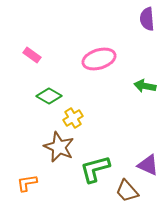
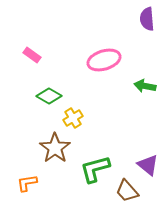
pink ellipse: moved 5 px right, 1 px down
brown star: moved 4 px left, 1 px down; rotated 12 degrees clockwise
purple triangle: rotated 15 degrees clockwise
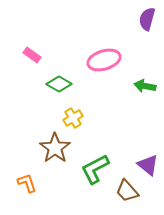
purple semicircle: rotated 20 degrees clockwise
green diamond: moved 10 px right, 12 px up
green L-shape: rotated 12 degrees counterclockwise
orange L-shape: rotated 80 degrees clockwise
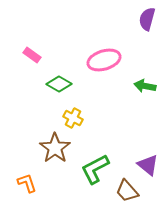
yellow cross: rotated 30 degrees counterclockwise
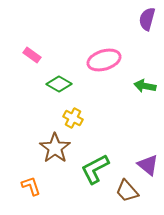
orange L-shape: moved 4 px right, 3 px down
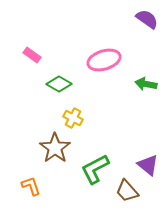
purple semicircle: rotated 110 degrees clockwise
green arrow: moved 1 px right, 2 px up
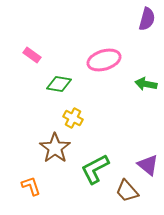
purple semicircle: rotated 70 degrees clockwise
green diamond: rotated 20 degrees counterclockwise
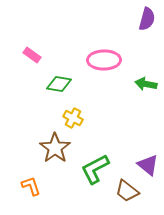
pink ellipse: rotated 16 degrees clockwise
brown trapezoid: rotated 10 degrees counterclockwise
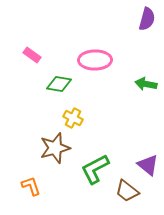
pink ellipse: moved 9 px left
brown star: rotated 20 degrees clockwise
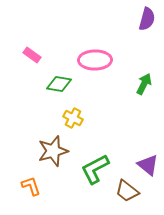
green arrow: moved 2 px left; rotated 105 degrees clockwise
brown star: moved 2 px left, 3 px down
